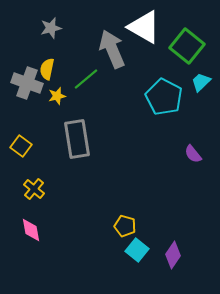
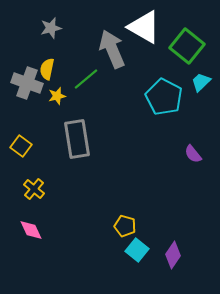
pink diamond: rotated 15 degrees counterclockwise
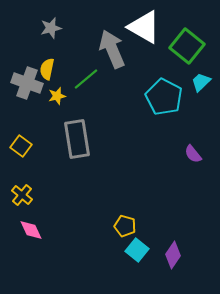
yellow cross: moved 12 px left, 6 px down
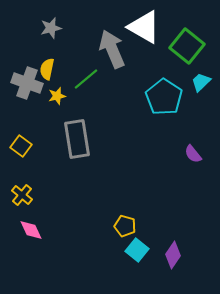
cyan pentagon: rotated 6 degrees clockwise
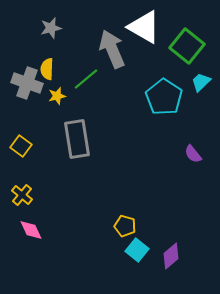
yellow semicircle: rotated 10 degrees counterclockwise
purple diamond: moved 2 px left, 1 px down; rotated 16 degrees clockwise
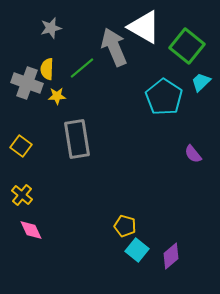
gray arrow: moved 2 px right, 2 px up
green line: moved 4 px left, 11 px up
yellow star: rotated 12 degrees clockwise
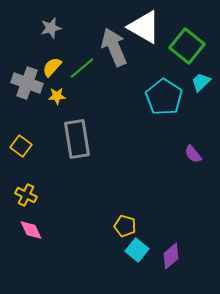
yellow semicircle: moved 5 px right, 2 px up; rotated 40 degrees clockwise
yellow cross: moved 4 px right; rotated 15 degrees counterclockwise
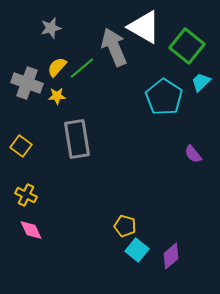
yellow semicircle: moved 5 px right
